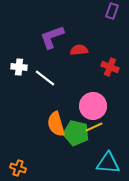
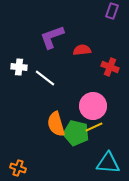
red semicircle: moved 3 px right
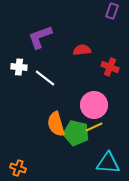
purple L-shape: moved 12 px left
pink circle: moved 1 px right, 1 px up
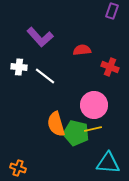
purple L-shape: rotated 112 degrees counterclockwise
white line: moved 2 px up
yellow line: moved 1 px left, 2 px down; rotated 12 degrees clockwise
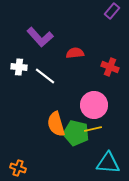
purple rectangle: rotated 21 degrees clockwise
red semicircle: moved 7 px left, 3 px down
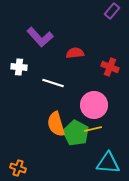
white line: moved 8 px right, 7 px down; rotated 20 degrees counterclockwise
green pentagon: rotated 15 degrees clockwise
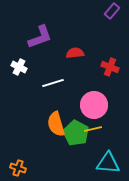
purple L-shape: rotated 68 degrees counterclockwise
white cross: rotated 21 degrees clockwise
white line: rotated 35 degrees counterclockwise
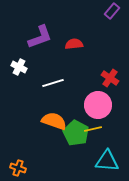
red semicircle: moved 1 px left, 9 px up
red cross: moved 11 px down; rotated 12 degrees clockwise
pink circle: moved 4 px right
orange semicircle: moved 2 px left, 3 px up; rotated 125 degrees clockwise
cyan triangle: moved 1 px left, 2 px up
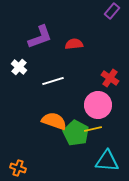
white cross: rotated 14 degrees clockwise
white line: moved 2 px up
